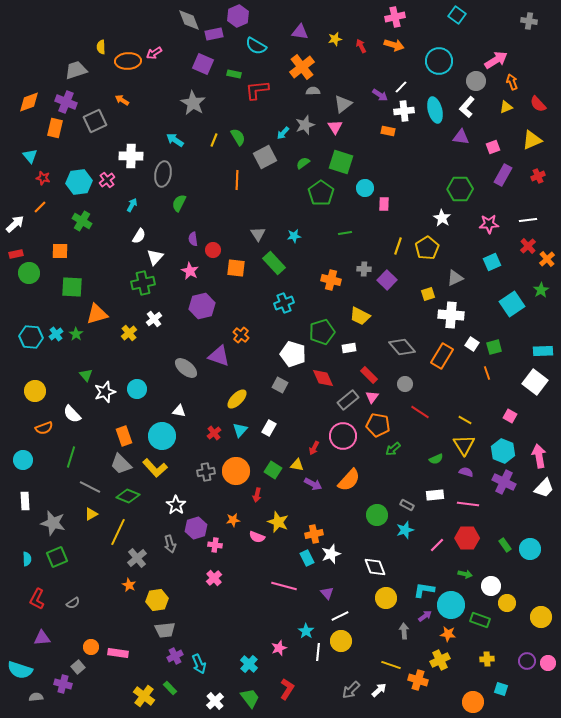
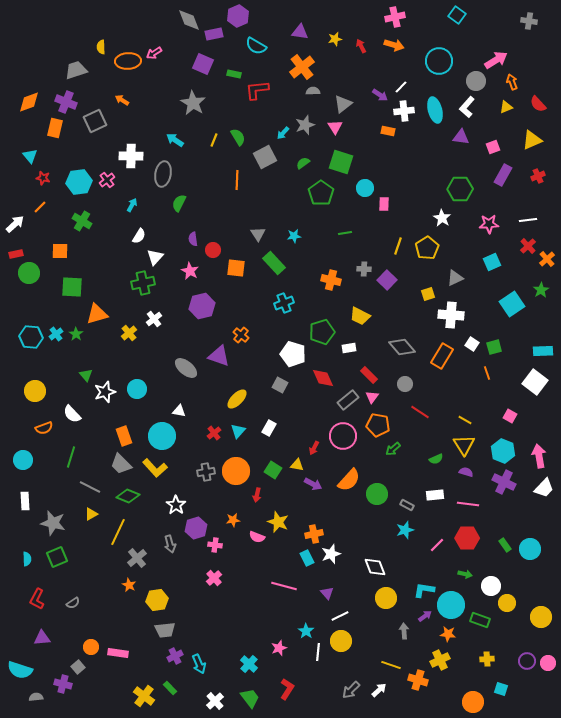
cyan triangle at (240, 430): moved 2 px left, 1 px down
green circle at (377, 515): moved 21 px up
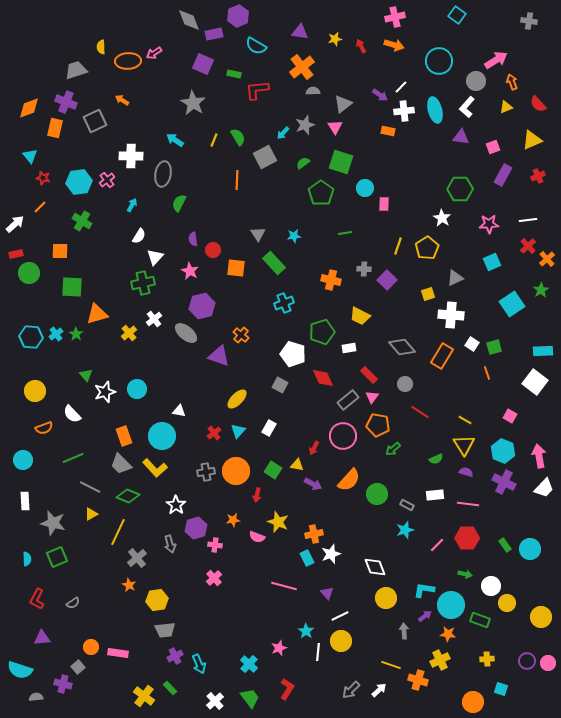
orange diamond at (29, 102): moved 6 px down
gray ellipse at (186, 368): moved 35 px up
green line at (71, 457): moved 2 px right, 1 px down; rotated 50 degrees clockwise
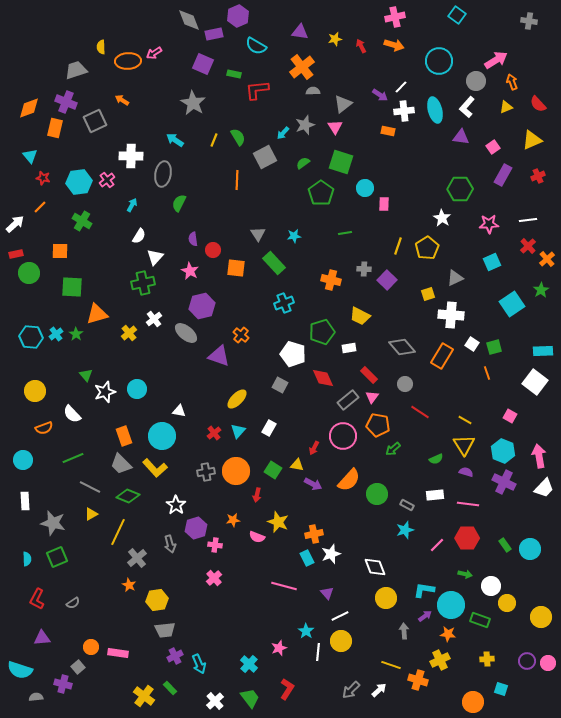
pink square at (493, 147): rotated 16 degrees counterclockwise
